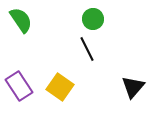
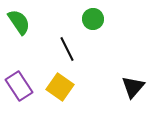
green semicircle: moved 2 px left, 2 px down
black line: moved 20 px left
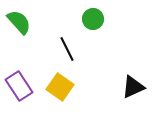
green semicircle: rotated 8 degrees counterclockwise
black triangle: rotated 25 degrees clockwise
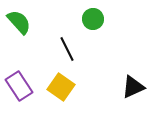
yellow square: moved 1 px right
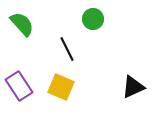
green semicircle: moved 3 px right, 2 px down
yellow square: rotated 12 degrees counterclockwise
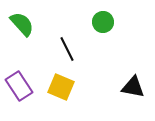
green circle: moved 10 px right, 3 px down
black triangle: rotated 35 degrees clockwise
